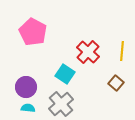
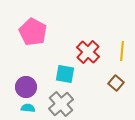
cyan square: rotated 24 degrees counterclockwise
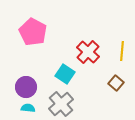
cyan square: rotated 24 degrees clockwise
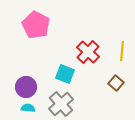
pink pentagon: moved 3 px right, 7 px up
cyan square: rotated 12 degrees counterclockwise
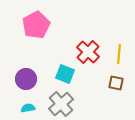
pink pentagon: rotated 16 degrees clockwise
yellow line: moved 3 px left, 3 px down
brown square: rotated 28 degrees counterclockwise
purple circle: moved 8 px up
cyan semicircle: rotated 16 degrees counterclockwise
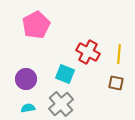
red cross: rotated 15 degrees counterclockwise
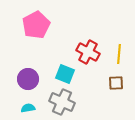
purple circle: moved 2 px right
brown square: rotated 14 degrees counterclockwise
gray cross: moved 1 px right, 2 px up; rotated 25 degrees counterclockwise
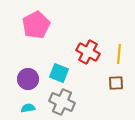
cyan square: moved 6 px left, 1 px up
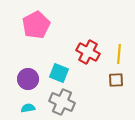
brown square: moved 3 px up
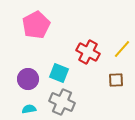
yellow line: moved 3 px right, 5 px up; rotated 36 degrees clockwise
cyan semicircle: moved 1 px right, 1 px down
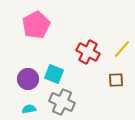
cyan square: moved 5 px left, 1 px down
